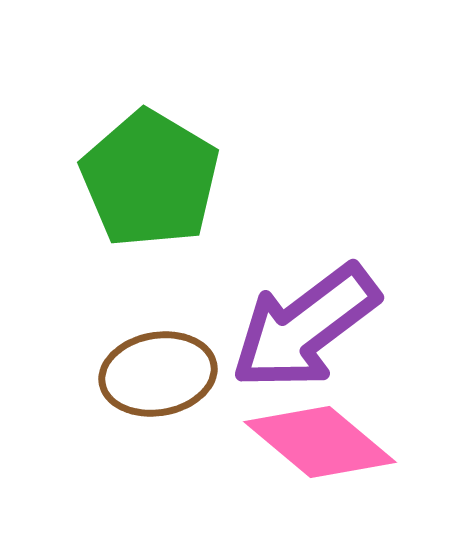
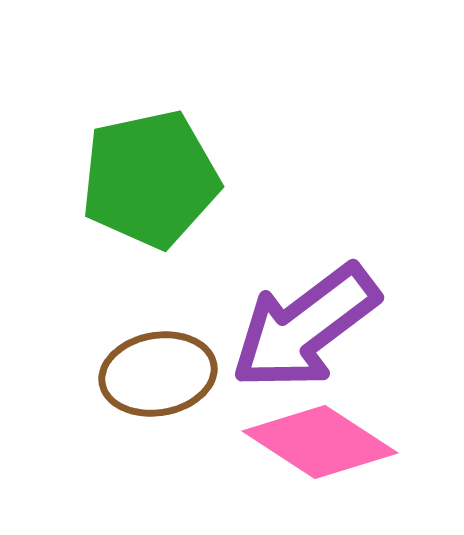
green pentagon: rotated 29 degrees clockwise
pink diamond: rotated 7 degrees counterclockwise
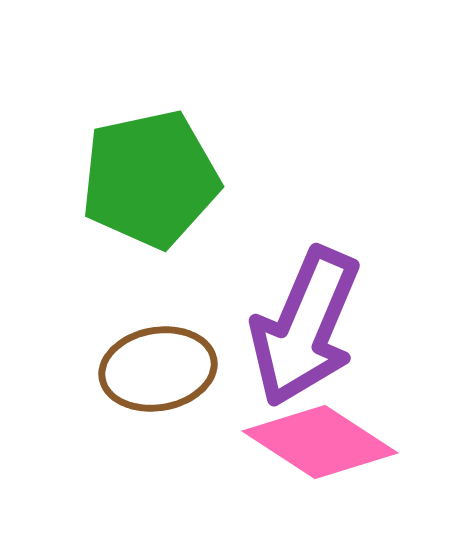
purple arrow: rotated 30 degrees counterclockwise
brown ellipse: moved 5 px up
